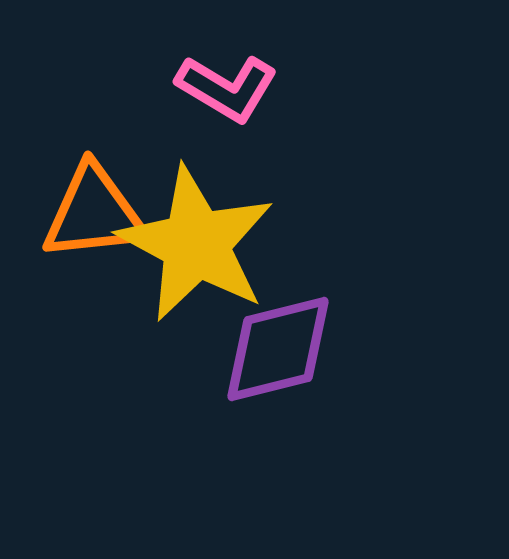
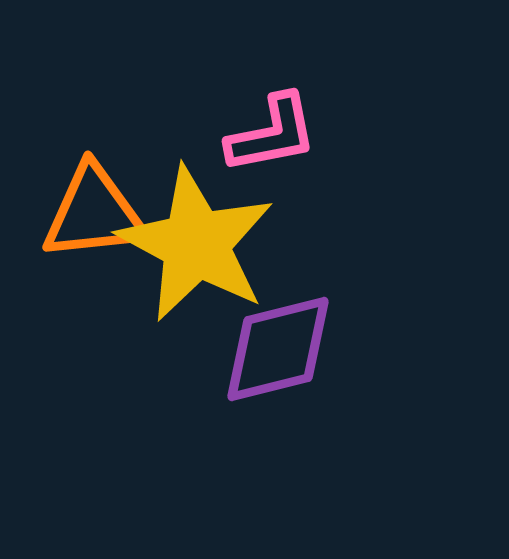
pink L-shape: moved 45 px right, 46 px down; rotated 42 degrees counterclockwise
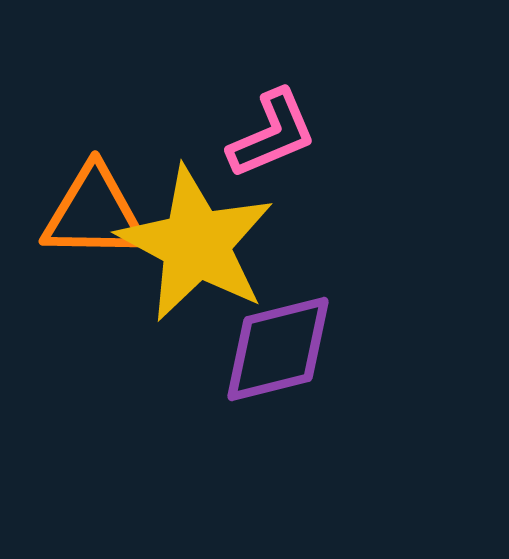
pink L-shape: rotated 12 degrees counterclockwise
orange triangle: rotated 7 degrees clockwise
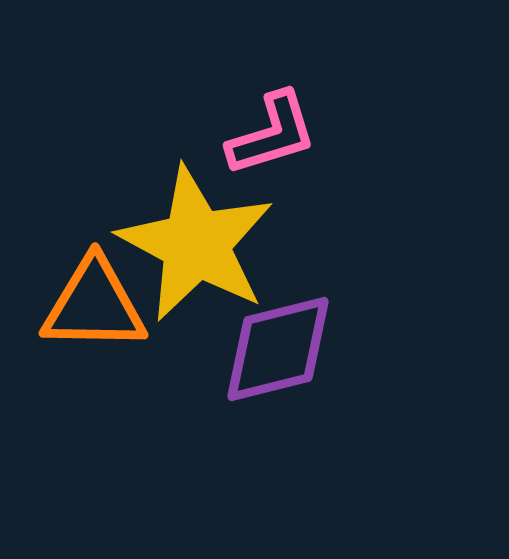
pink L-shape: rotated 6 degrees clockwise
orange triangle: moved 92 px down
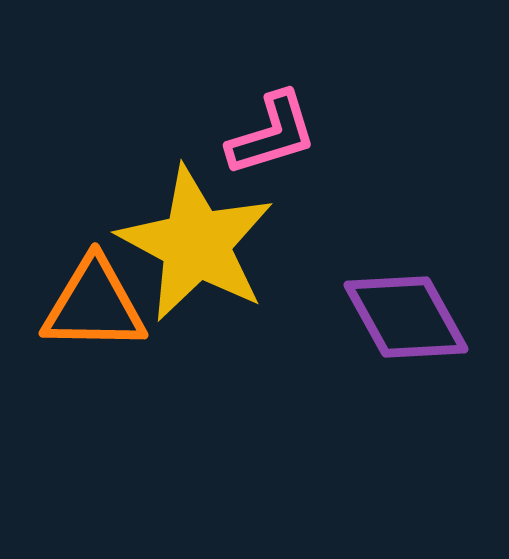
purple diamond: moved 128 px right, 32 px up; rotated 75 degrees clockwise
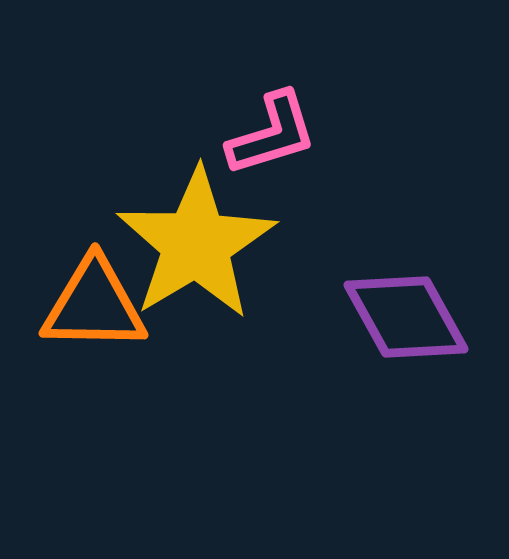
yellow star: rotated 13 degrees clockwise
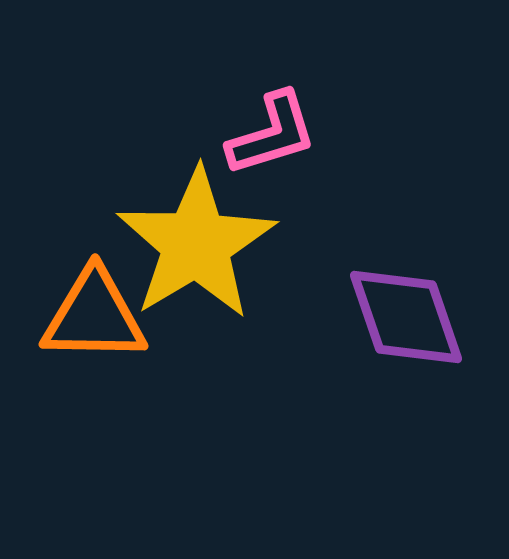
orange triangle: moved 11 px down
purple diamond: rotated 10 degrees clockwise
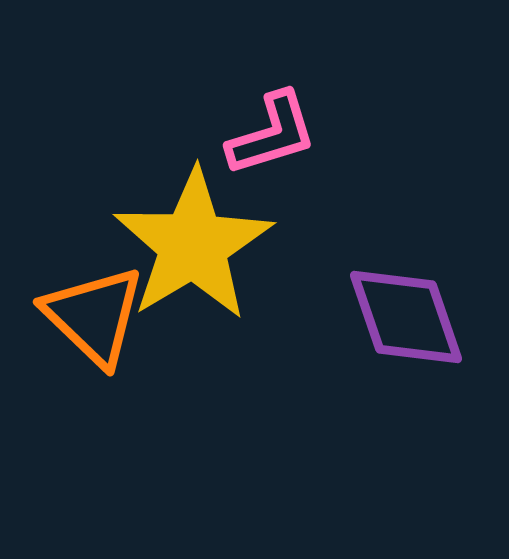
yellow star: moved 3 px left, 1 px down
orange triangle: rotated 43 degrees clockwise
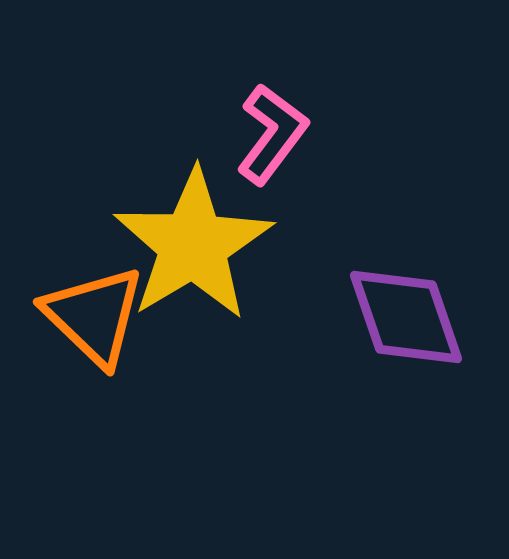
pink L-shape: rotated 36 degrees counterclockwise
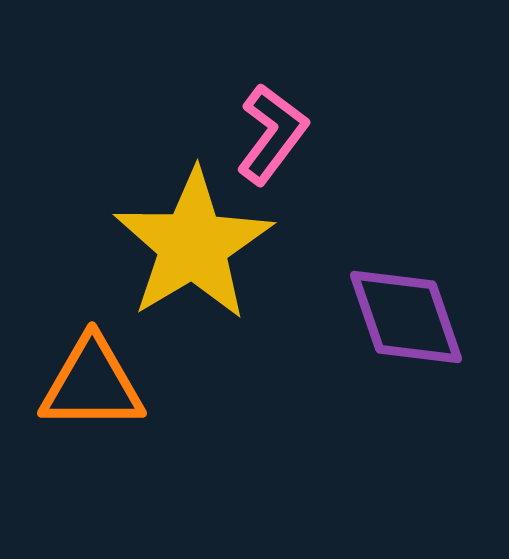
orange triangle: moved 2 px left, 68 px down; rotated 44 degrees counterclockwise
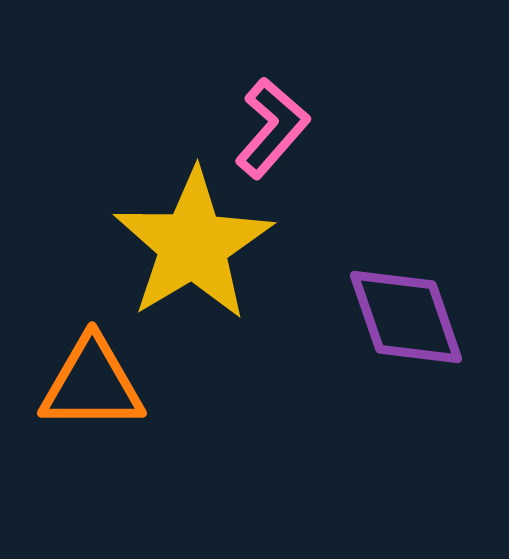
pink L-shape: moved 6 px up; rotated 4 degrees clockwise
